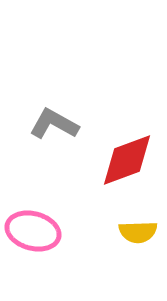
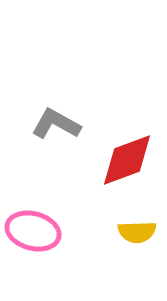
gray L-shape: moved 2 px right
yellow semicircle: moved 1 px left
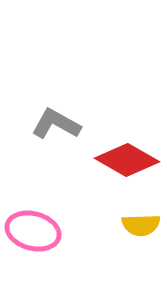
red diamond: rotated 50 degrees clockwise
yellow semicircle: moved 4 px right, 7 px up
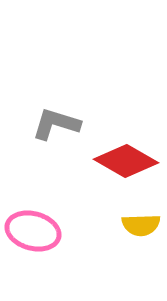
gray L-shape: rotated 12 degrees counterclockwise
red diamond: moved 1 px left, 1 px down
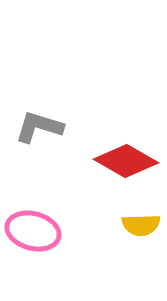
gray L-shape: moved 17 px left, 3 px down
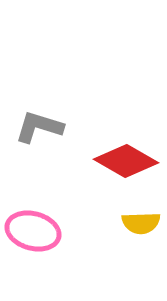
yellow semicircle: moved 2 px up
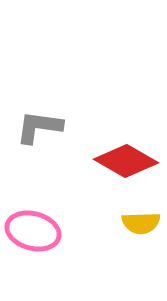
gray L-shape: rotated 9 degrees counterclockwise
